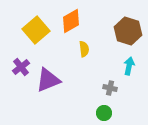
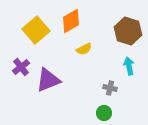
yellow semicircle: rotated 70 degrees clockwise
cyan arrow: rotated 24 degrees counterclockwise
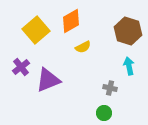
yellow semicircle: moved 1 px left, 2 px up
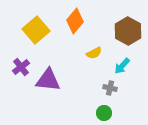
orange diamond: moved 4 px right; rotated 20 degrees counterclockwise
brown hexagon: rotated 12 degrees clockwise
yellow semicircle: moved 11 px right, 6 px down
cyan arrow: moved 7 px left; rotated 126 degrees counterclockwise
purple triangle: rotated 28 degrees clockwise
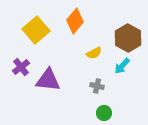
brown hexagon: moved 7 px down
gray cross: moved 13 px left, 2 px up
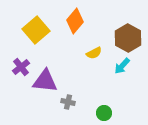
purple triangle: moved 3 px left, 1 px down
gray cross: moved 29 px left, 16 px down
